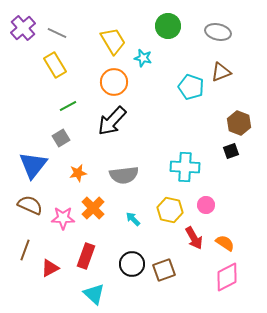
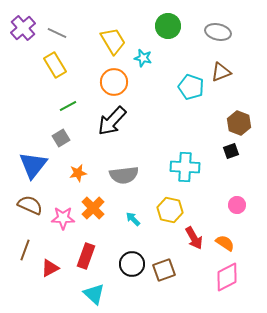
pink circle: moved 31 px right
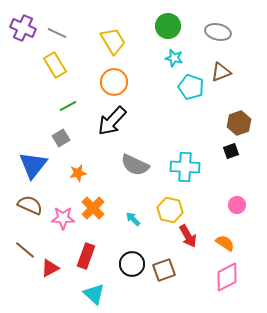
purple cross: rotated 25 degrees counterclockwise
cyan star: moved 31 px right
brown hexagon: rotated 20 degrees clockwise
gray semicircle: moved 11 px right, 10 px up; rotated 32 degrees clockwise
red arrow: moved 6 px left, 2 px up
brown line: rotated 70 degrees counterclockwise
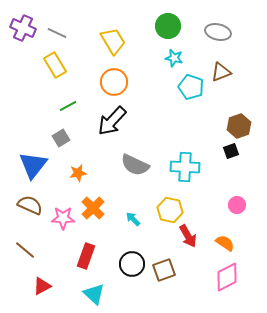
brown hexagon: moved 3 px down
red triangle: moved 8 px left, 18 px down
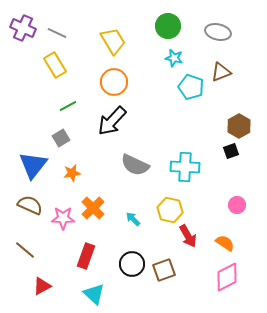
brown hexagon: rotated 10 degrees counterclockwise
orange star: moved 6 px left
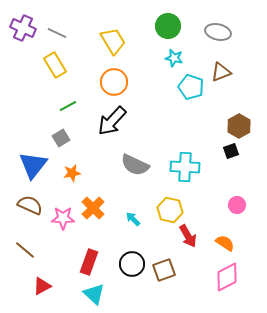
red rectangle: moved 3 px right, 6 px down
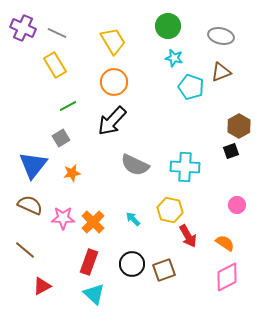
gray ellipse: moved 3 px right, 4 px down
orange cross: moved 14 px down
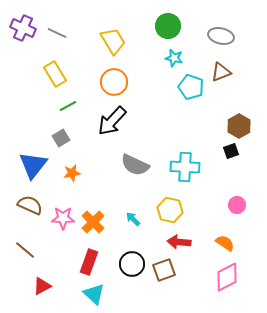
yellow rectangle: moved 9 px down
red arrow: moved 9 px left, 6 px down; rotated 125 degrees clockwise
